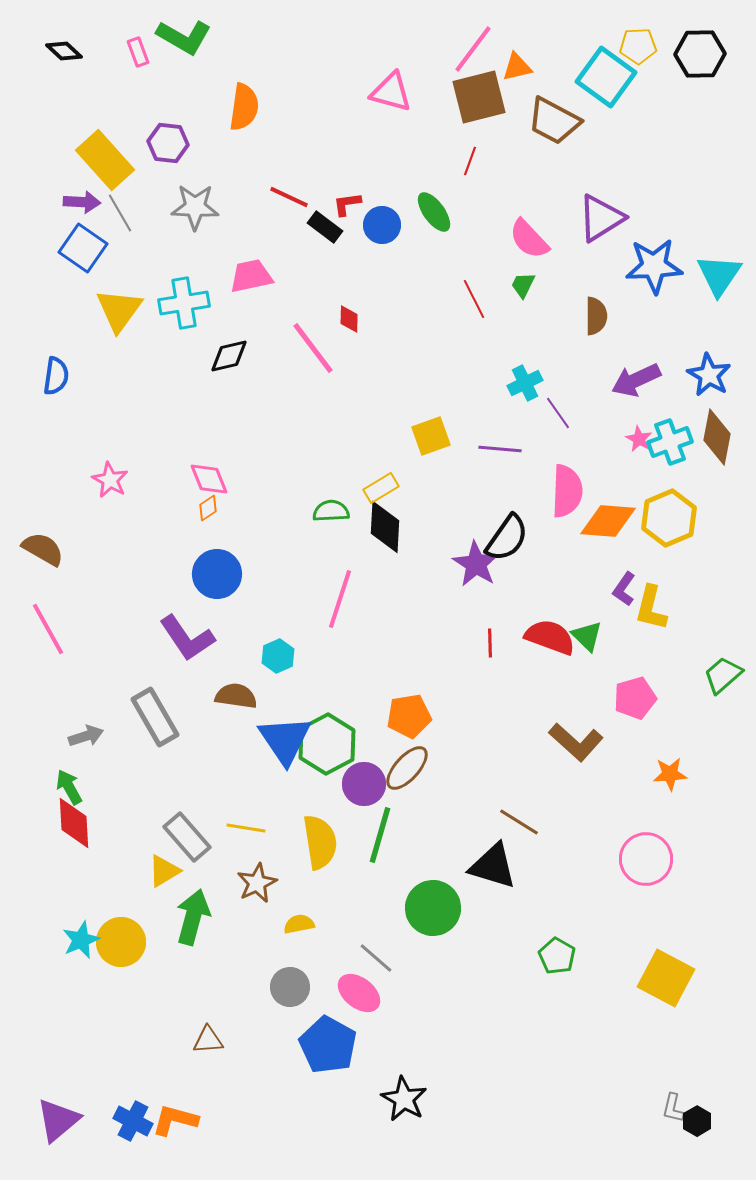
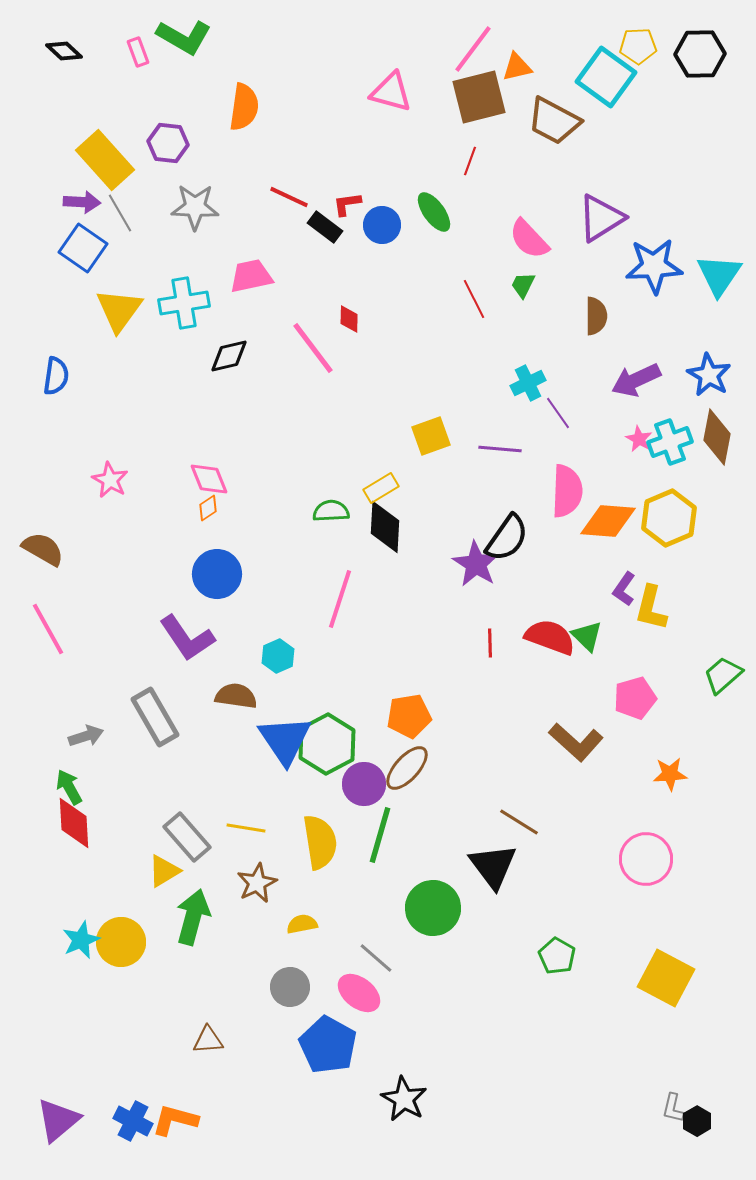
cyan cross at (525, 383): moved 3 px right
black triangle at (493, 866): rotated 36 degrees clockwise
yellow semicircle at (299, 924): moved 3 px right
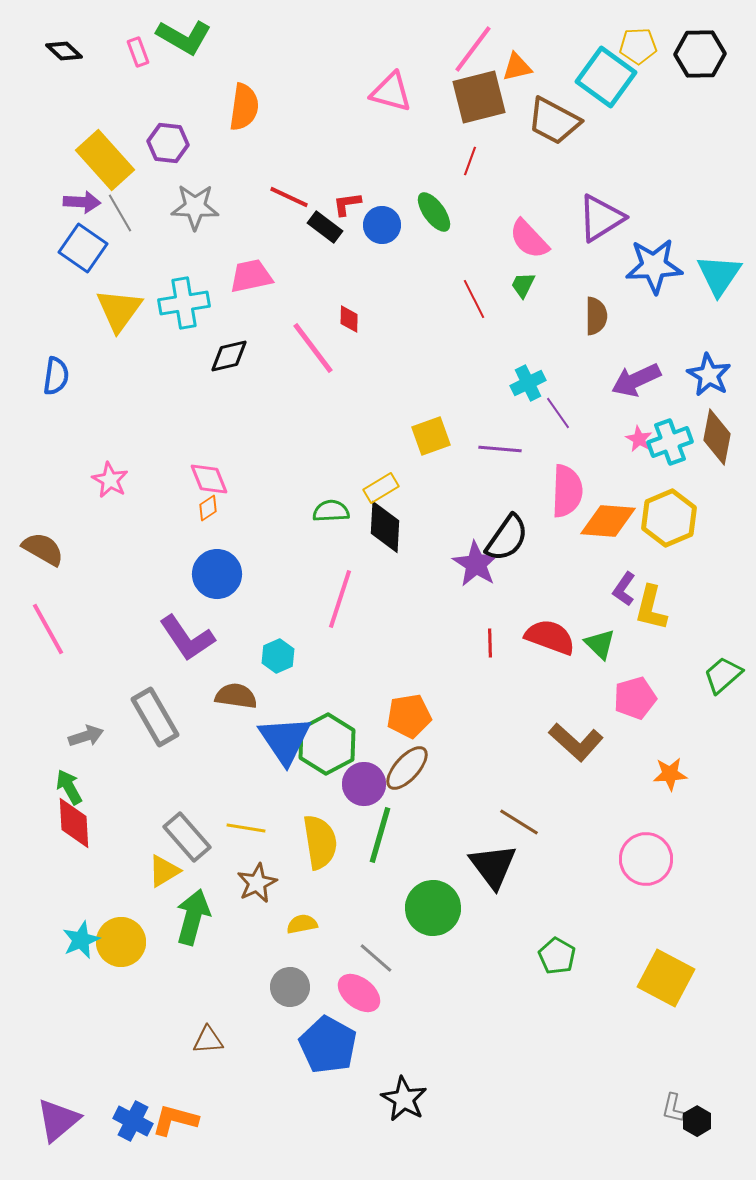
green triangle at (587, 636): moved 13 px right, 8 px down
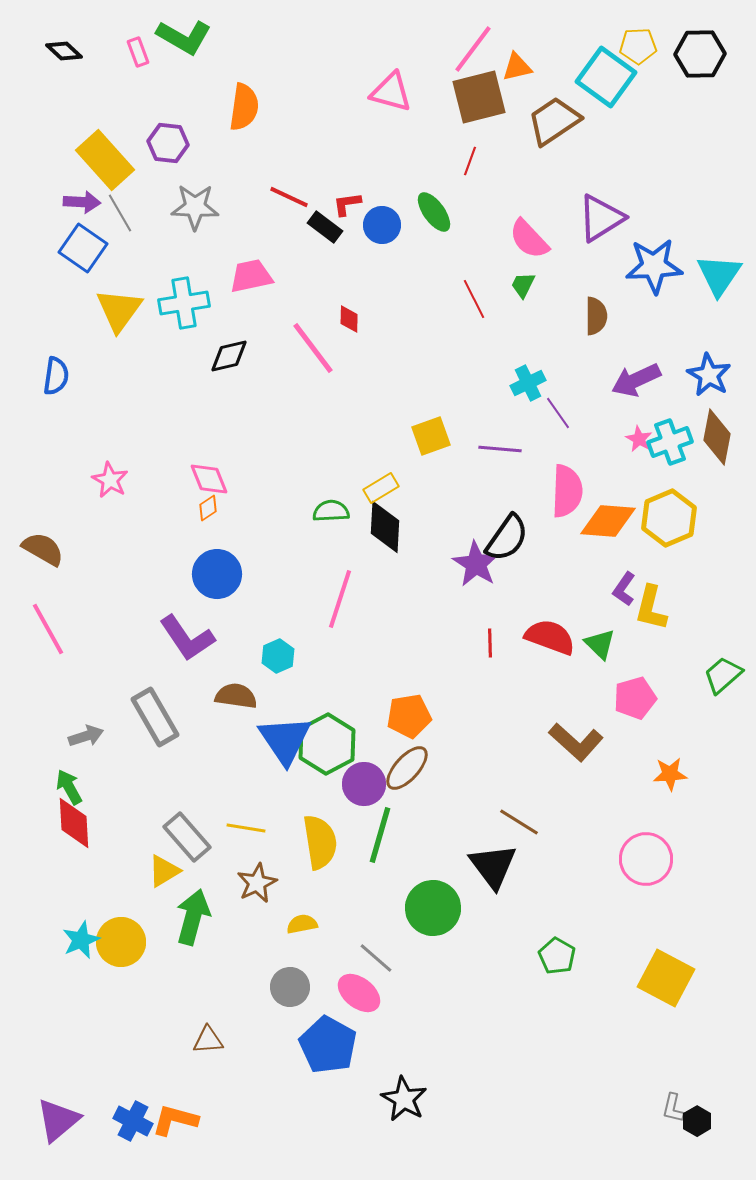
brown trapezoid at (554, 121): rotated 118 degrees clockwise
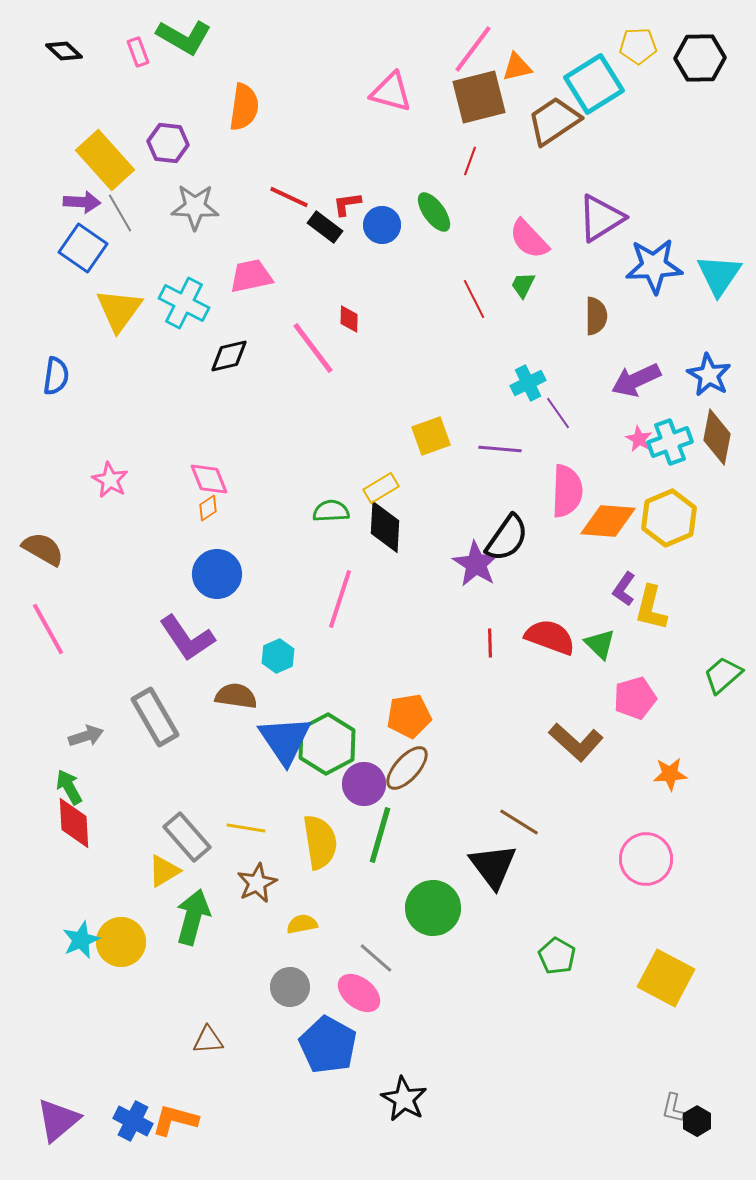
black hexagon at (700, 54): moved 4 px down
cyan square at (606, 77): moved 12 px left, 7 px down; rotated 22 degrees clockwise
cyan cross at (184, 303): rotated 36 degrees clockwise
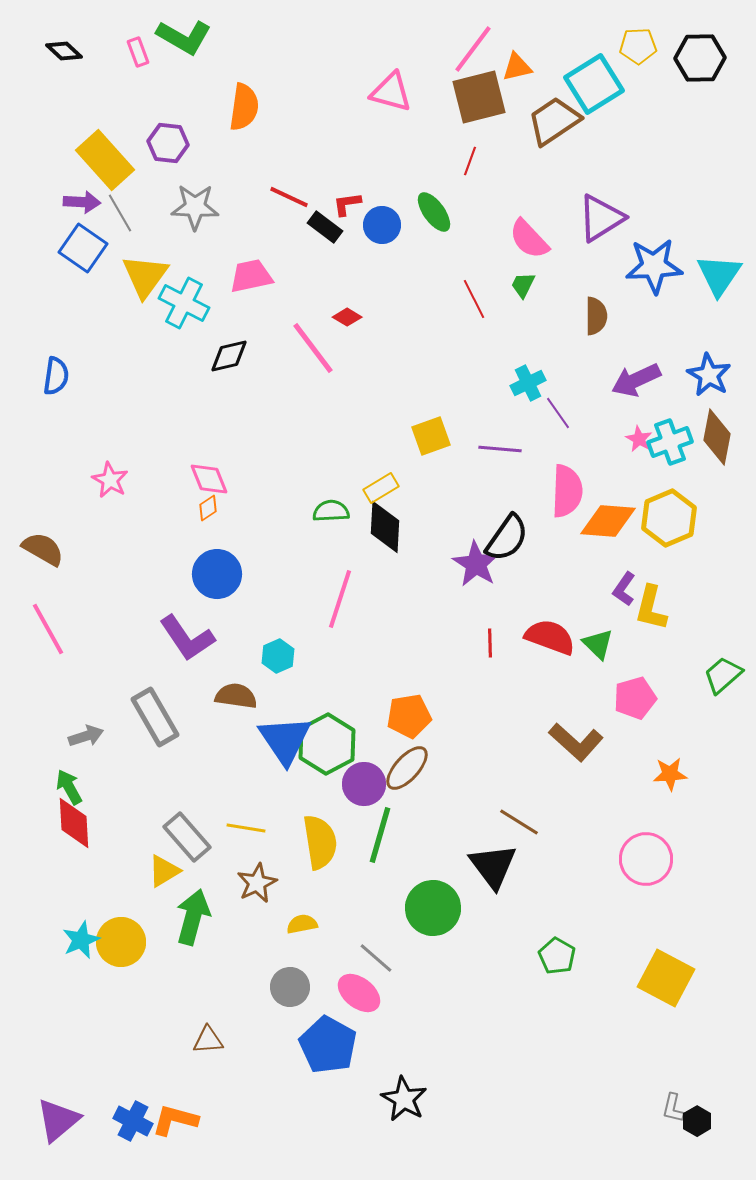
yellow triangle at (119, 310): moved 26 px right, 34 px up
red diamond at (349, 319): moved 2 px left, 2 px up; rotated 60 degrees counterclockwise
green triangle at (600, 644): moved 2 px left
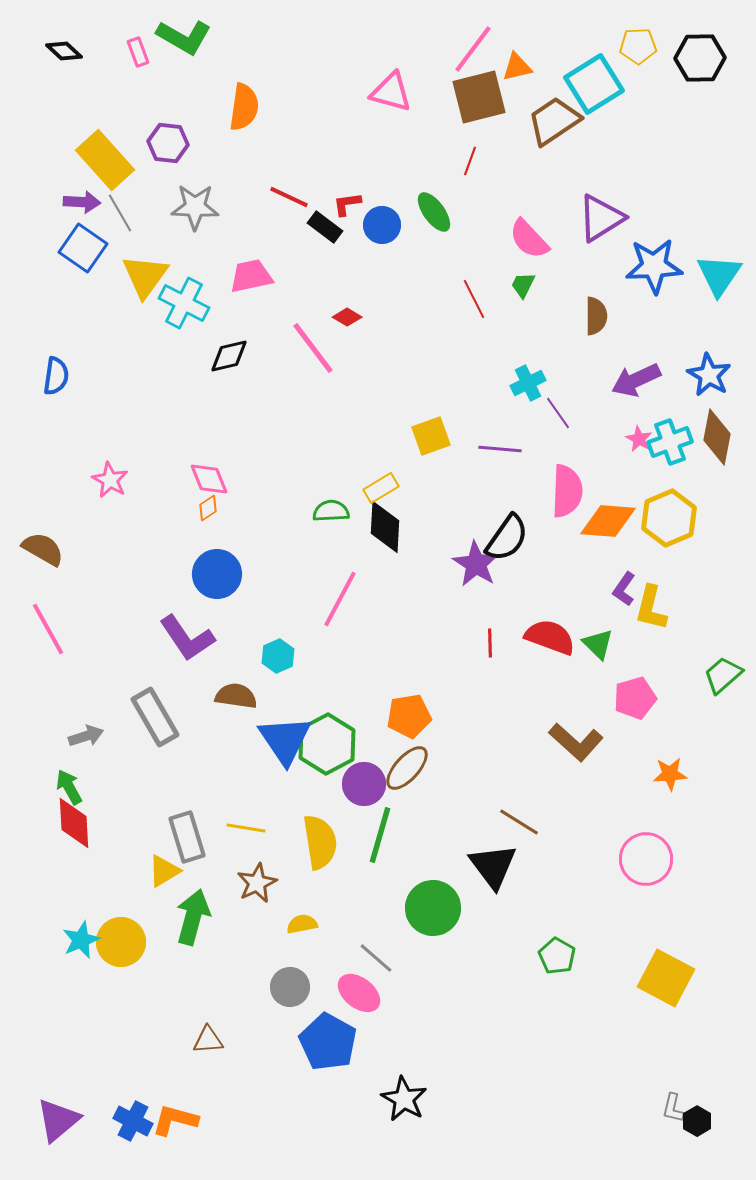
pink line at (340, 599): rotated 10 degrees clockwise
gray rectangle at (187, 837): rotated 24 degrees clockwise
blue pentagon at (328, 1045): moved 3 px up
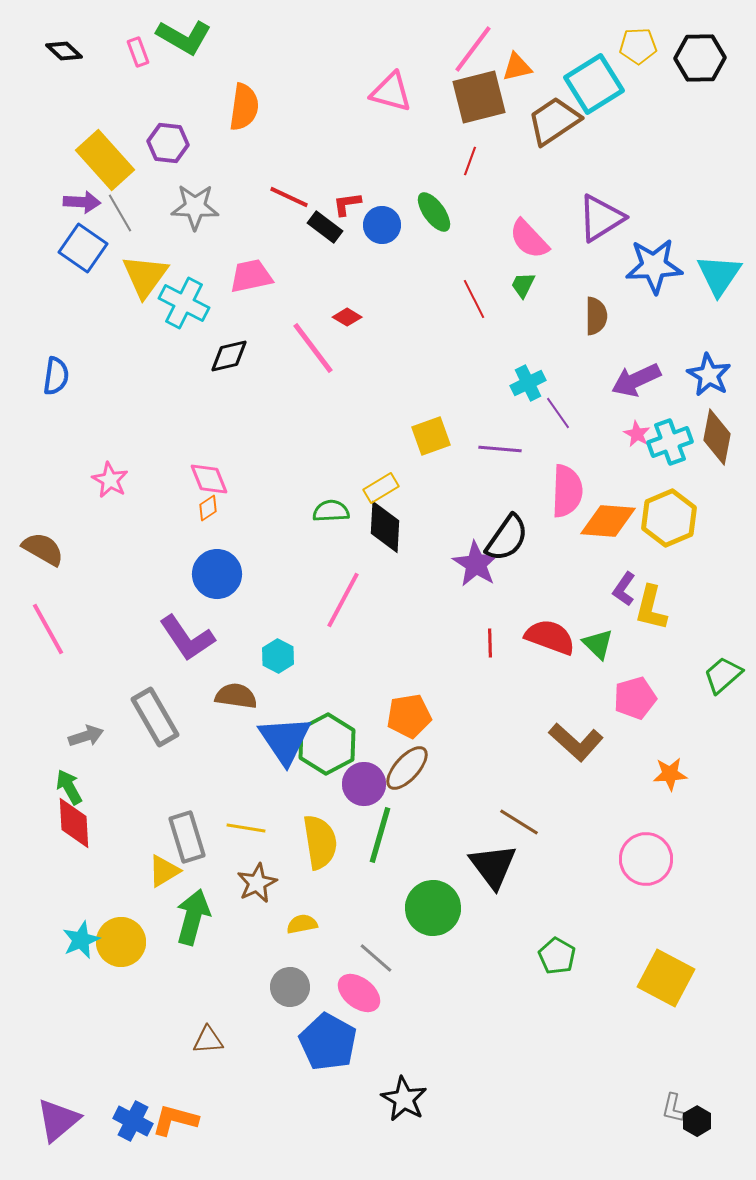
pink star at (639, 439): moved 2 px left, 5 px up
pink line at (340, 599): moved 3 px right, 1 px down
cyan hexagon at (278, 656): rotated 8 degrees counterclockwise
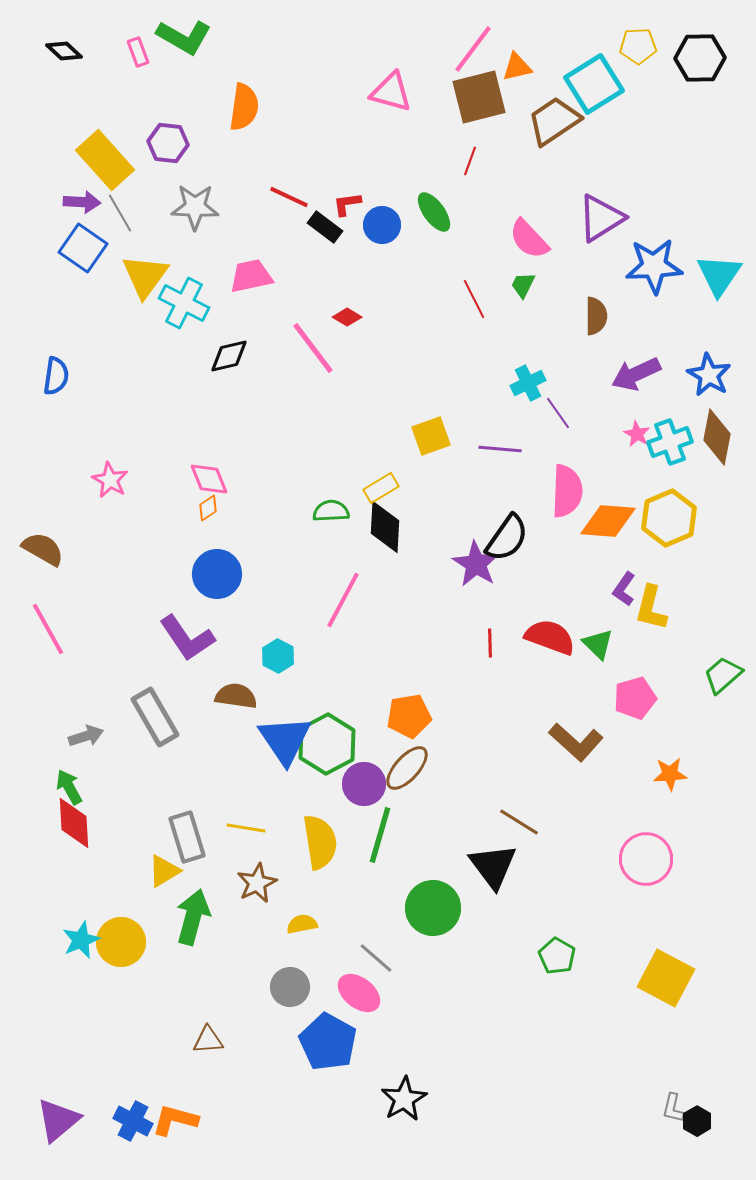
purple arrow at (636, 380): moved 6 px up
black star at (404, 1099): rotated 12 degrees clockwise
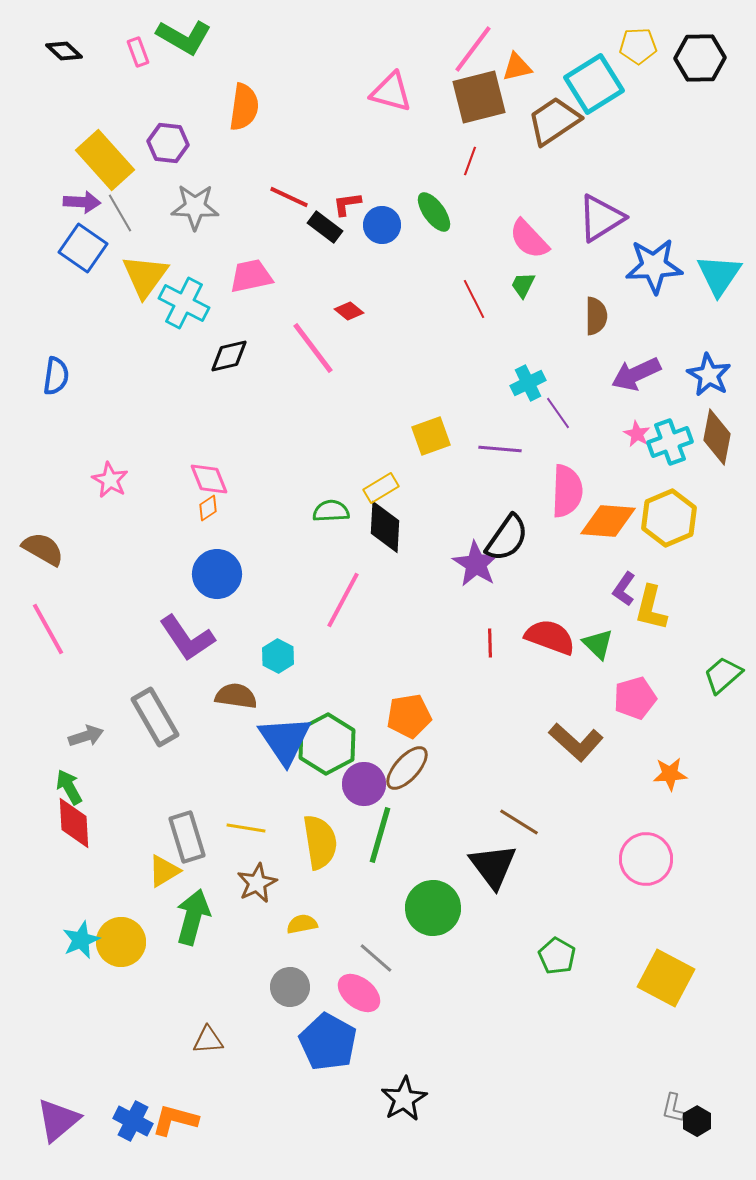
red diamond at (347, 317): moved 2 px right, 6 px up; rotated 8 degrees clockwise
